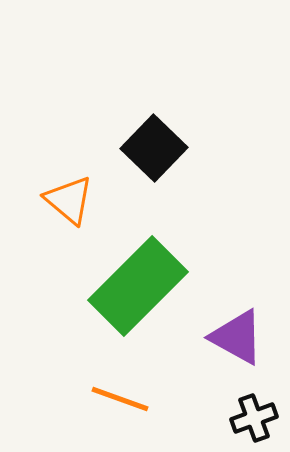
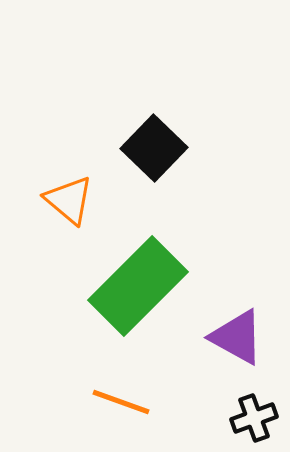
orange line: moved 1 px right, 3 px down
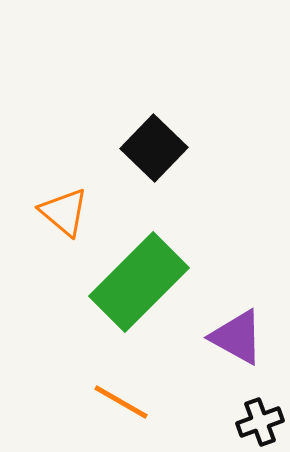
orange triangle: moved 5 px left, 12 px down
green rectangle: moved 1 px right, 4 px up
orange line: rotated 10 degrees clockwise
black cross: moved 6 px right, 4 px down
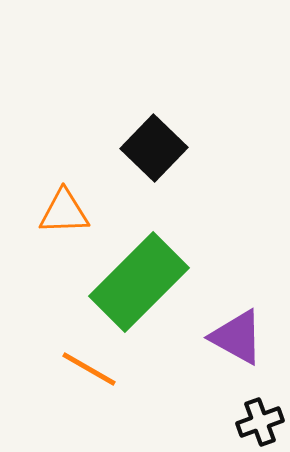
orange triangle: rotated 42 degrees counterclockwise
orange line: moved 32 px left, 33 px up
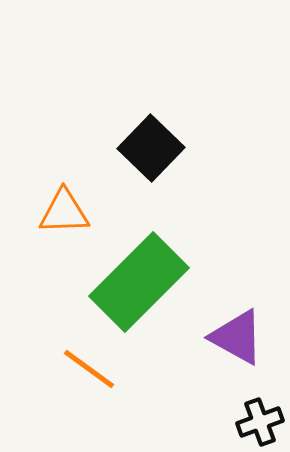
black square: moved 3 px left
orange line: rotated 6 degrees clockwise
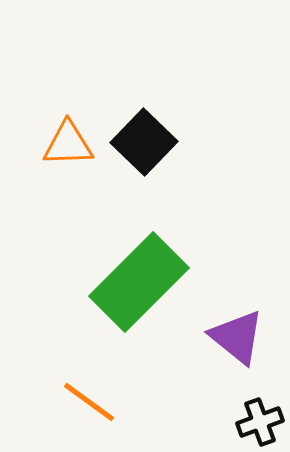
black square: moved 7 px left, 6 px up
orange triangle: moved 4 px right, 68 px up
purple triangle: rotated 10 degrees clockwise
orange line: moved 33 px down
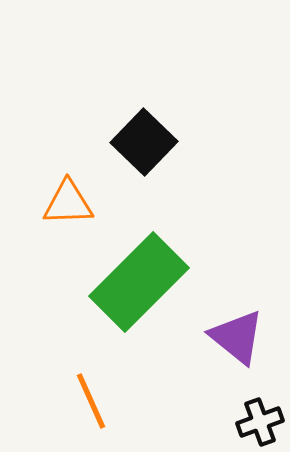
orange triangle: moved 59 px down
orange line: moved 2 px right, 1 px up; rotated 30 degrees clockwise
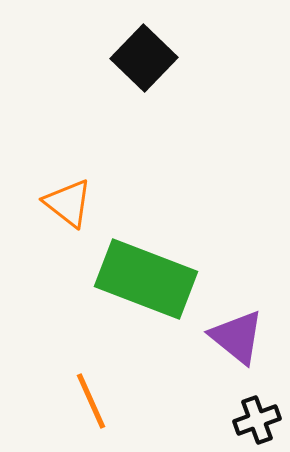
black square: moved 84 px up
orange triangle: rotated 40 degrees clockwise
green rectangle: moved 7 px right, 3 px up; rotated 66 degrees clockwise
black cross: moved 3 px left, 2 px up
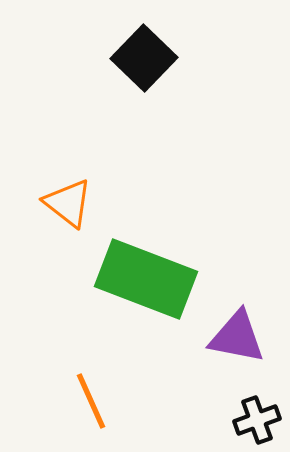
purple triangle: rotated 28 degrees counterclockwise
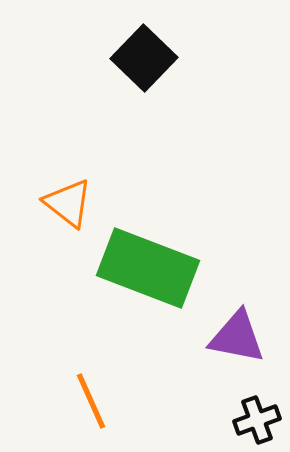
green rectangle: moved 2 px right, 11 px up
